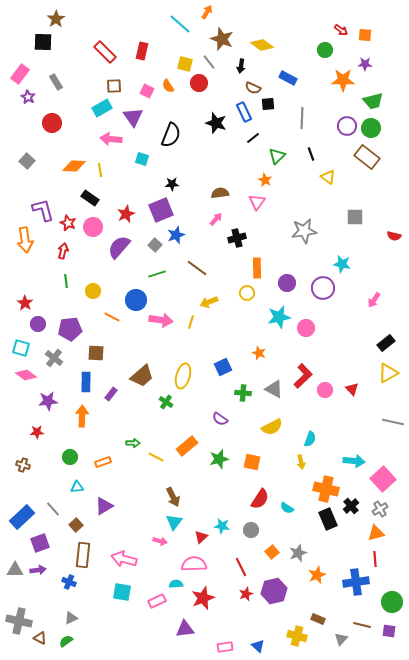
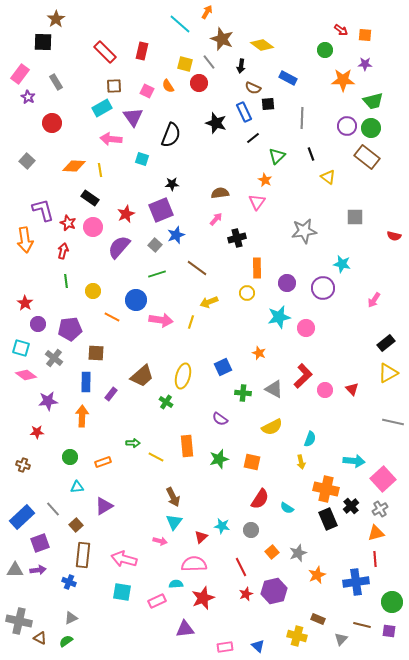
orange rectangle at (187, 446): rotated 55 degrees counterclockwise
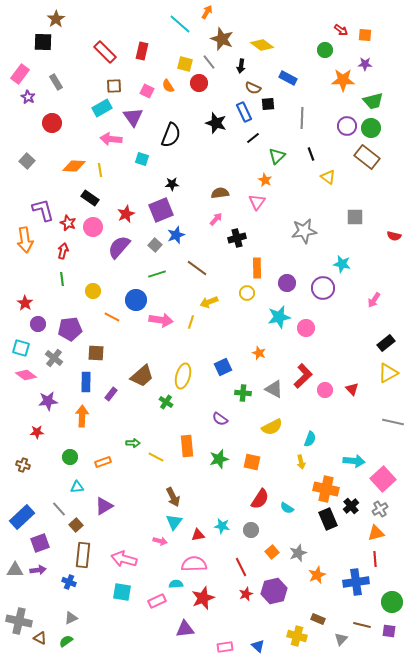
green line at (66, 281): moved 4 px left, 2 px up
gray line at (53, 509): moved 6 px right
red triangle at (201, 537): moved 3 px left, 2 px up; rotated 32 degrees clockwise
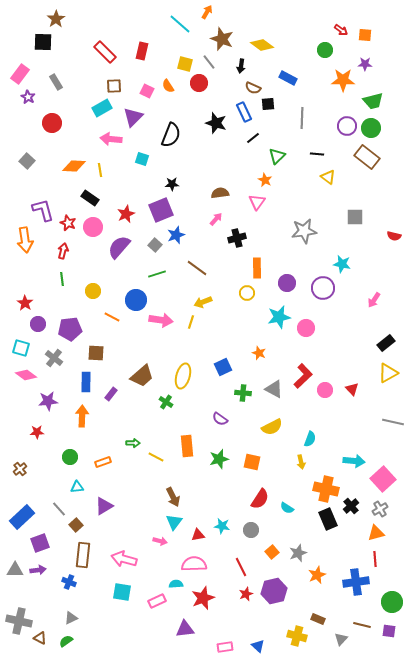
purple triangle at (133, 117): rotated 20 degrees clockwise
black line at (311, 154): moved 6 px right; rotated 64 degrees counterclockwise
yellow arrow at (209, 302): moved 6 px left
brown cross at (23, 465): moved 3 px left, 4 px down; rotated 32 degrees clockwise
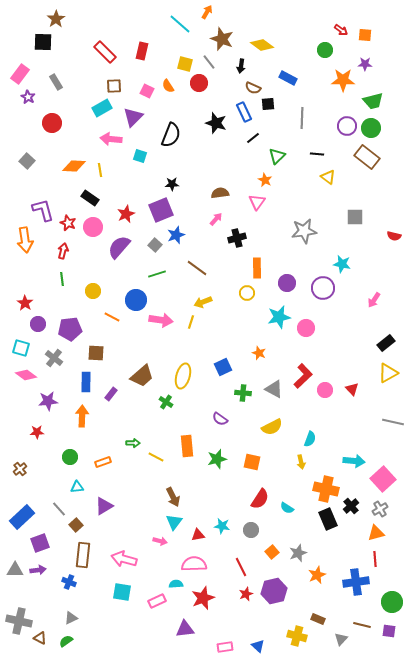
cyan square at (142, 159): moved 2 px left, 3 px up
green star at (219, 459): moved 2 px left
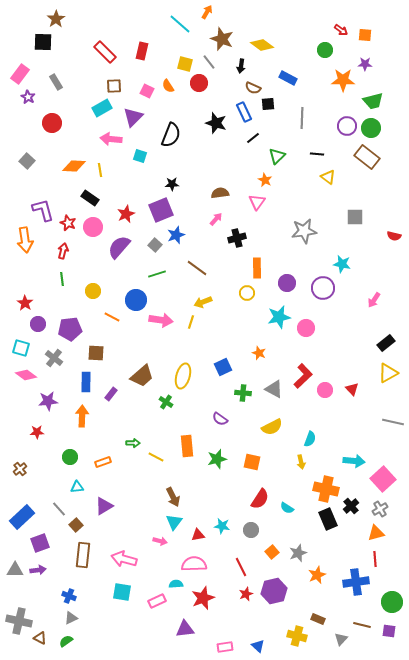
blue cross at (69, 582): moved 14 px down
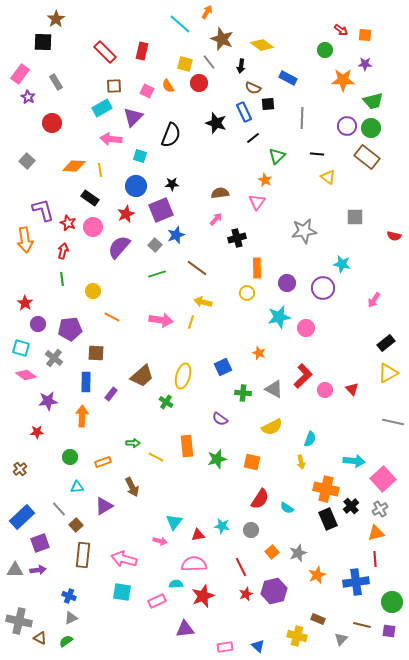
blue circle at (136, 300): moved 114 px up
yellow arrow at (203, 302): rotated 36 degrees clockwise
brown arrow at (173, 497): moved 41 px left, 10 px up
red star at (203, 598): moved 2 px up
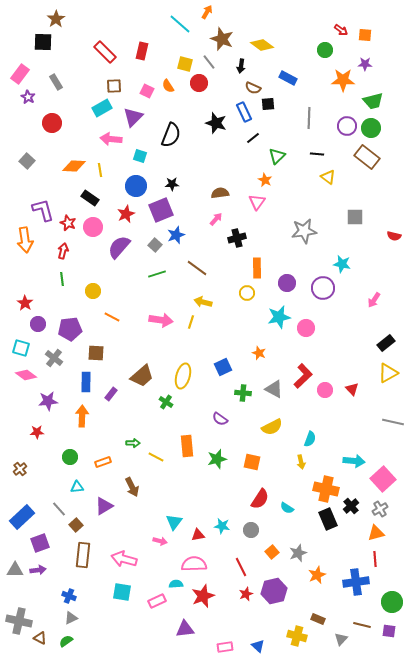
gray line at (302, 118): moved 7 px right
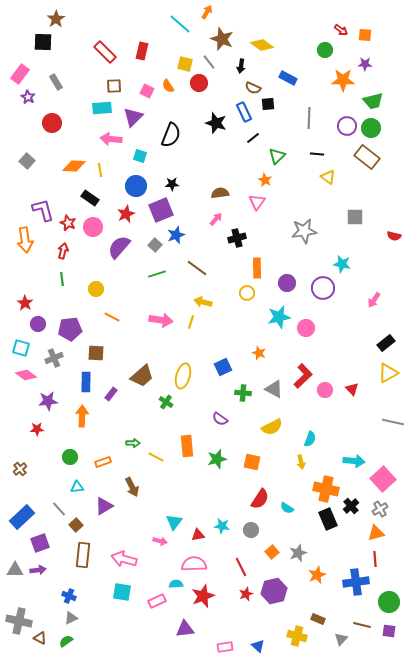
cyan rectangle at (102, 108): rotated 24 degrees clockwise
yellow circle at (93, 291): moved 3 px right, 2 px up
gray cross at (54, 358): rotated 30 degrees clockwise
red star at (37, 432): moved 3 px up
green circle at (392, 602): moved 3 px left
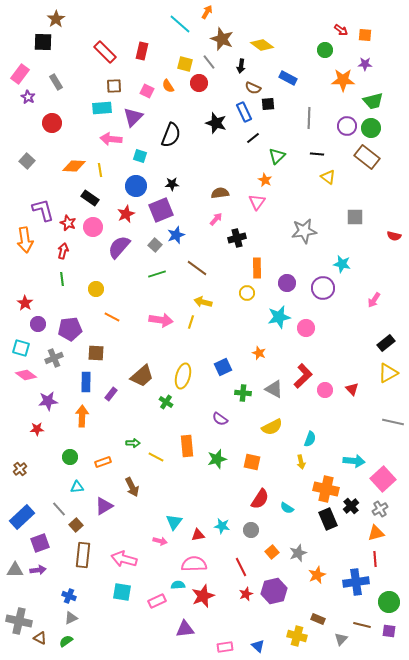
cyan semicircle at (176, 584): moved 2 px right, 1 px down
